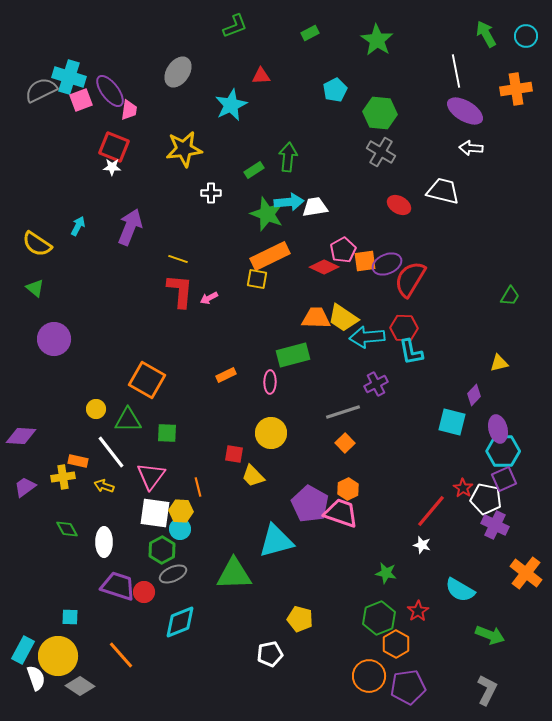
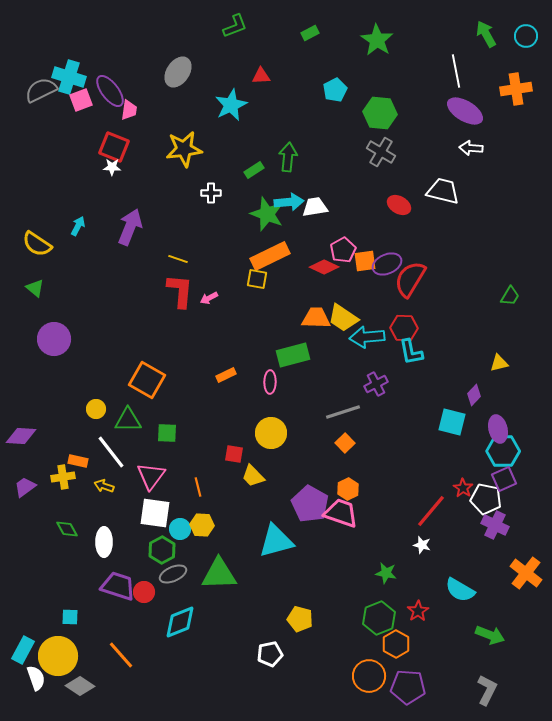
yellow hexagon at (181, 511): moved 21 px right, 14 px down
green triangle at (234, 574): moved 15 px left
purple pentagon at (408, 687): rotated 12 degrees clockwise
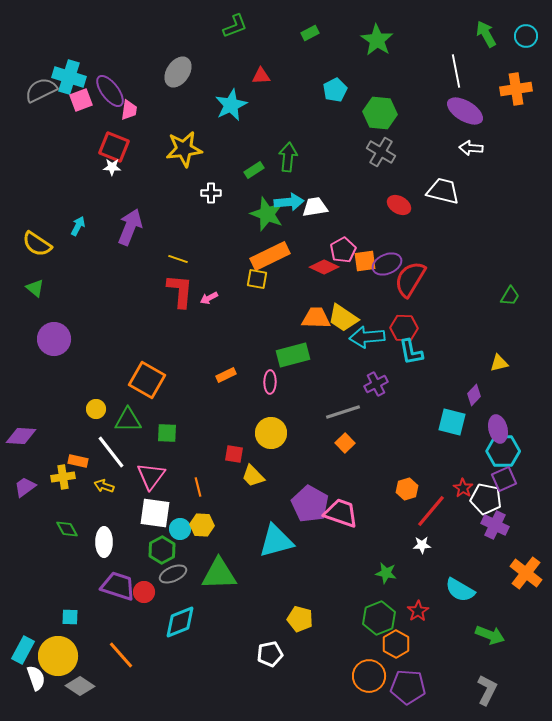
orange hexagon at (348, 489): moved 59 px right; rotated 10 degrees clockwise
white star at (422, 545): rotated 18 degrees counterclockwise
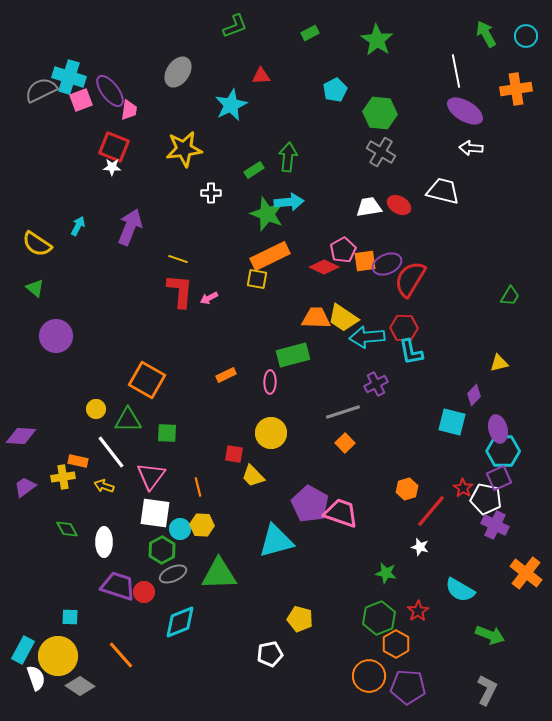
white trapezoid at (315, 207): moved 54 px right
purple circle at (54, 339): moved 2 px right, 3 px up
purple square at (504, 479): moved 5 px left, 1 px up
white star at (422, 545): moved 2 px left, 2 px down; rotated 18 degrees clockwise
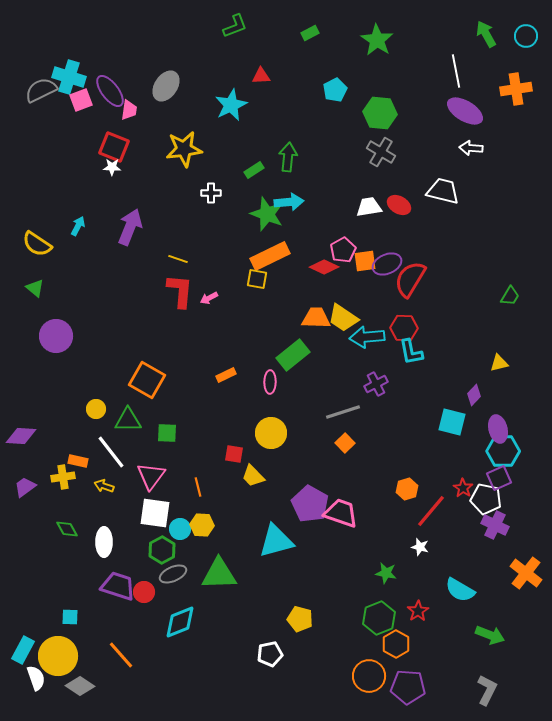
gray ellipse at (178, 72): moved 12 px left, 14 px down
green rectangle at (293, 355): rotated 24 degrees counterclockwise
